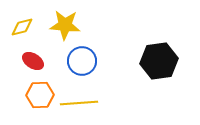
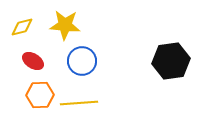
black hexagon: moved 12 px right
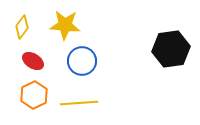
yellow diamond: rotated 40 degrees counterclockwise
black hexagon: moved 12 px up
orange hexagon: moved 6 px left; rotated 24 degrees counterclockwise
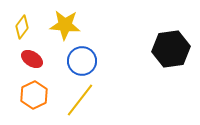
red ellipse: moved 1 px left, 2 px up
yellow line: moved 1 px right, 3 px up; rotated 48 degrees counterclockwise
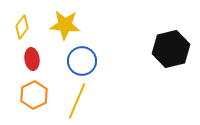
black hexagon: rotated 6 degrees counterclockwise
red ellipse: rotated 50 degrees clockwise
yellow line: moved 3 px left, 1 px down; rotated 15 degrees counterclockwise
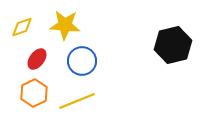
yellow diamond: rotated 35 degrees clockwise
black hexagon: moved 2 px right, 4 px up
red ellipse: moved 5 px right; rotated 45 degrees clockwise
orange hexagon: moved 2 px up
yellow line: rotated 45 degrees clockwise
